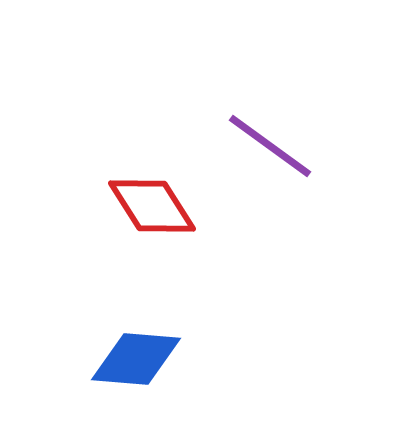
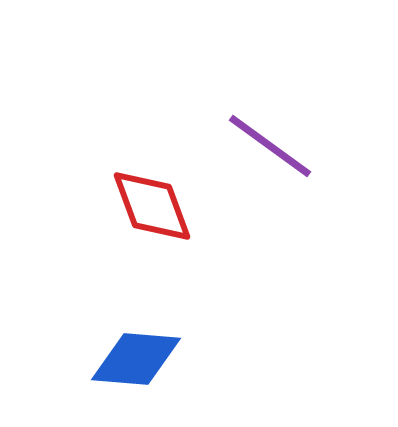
red diamond: rotated 12 degrees clockwise
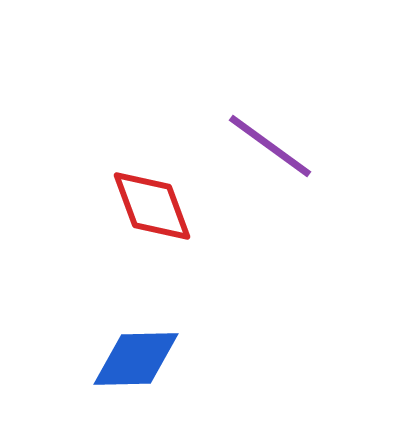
blue diamond: rotated 6 degrees counterclockwise
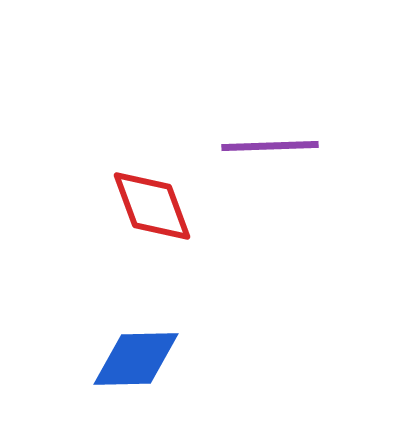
purple line: rotated 38 degrees counterclockwise
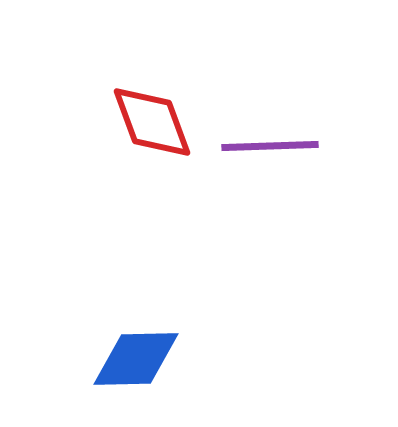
red diamond: moved 84 px up
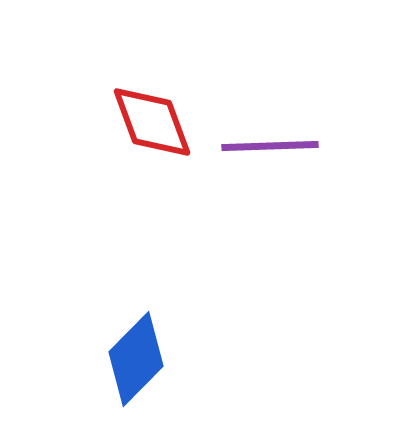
blue diamond: rotated 44 degrees counterclockwise
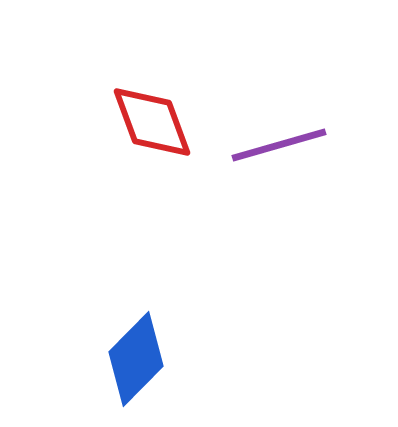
purple line: moved 9 px right, 1 px up; rotated 14 degrees counterclockwise
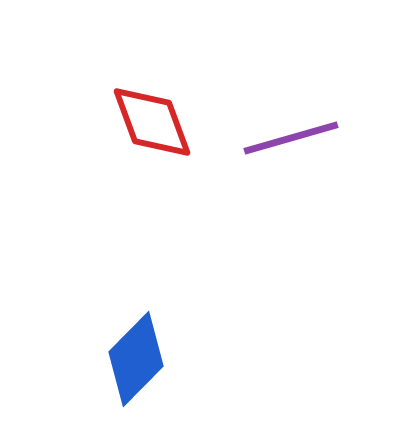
purple line: moved 12 px right, 7 px up
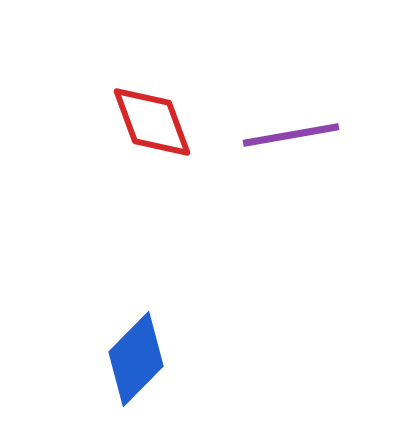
purple line: moved 3 px up; rotated 6 degrees clockwise
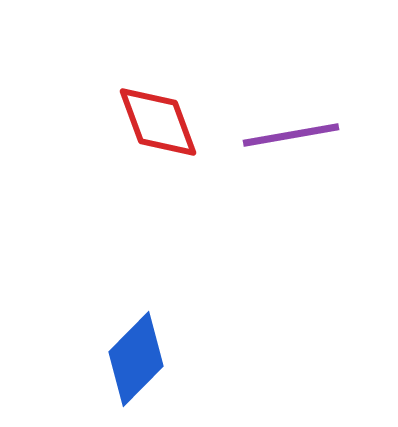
red diamond: moved 6 px right
